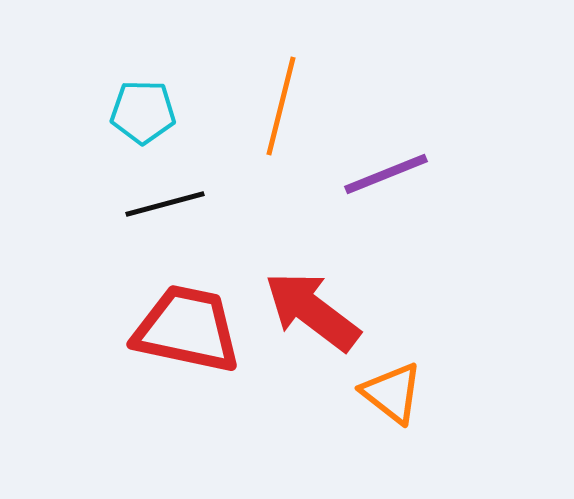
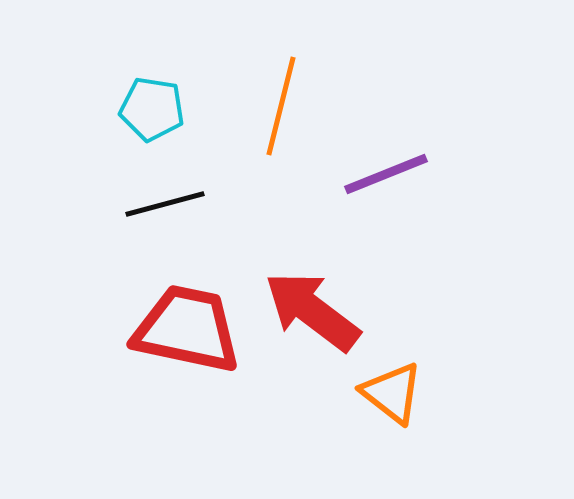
cyan pentagon: moved 9 px right, 3 px up; rotated 8 degrees clockwise
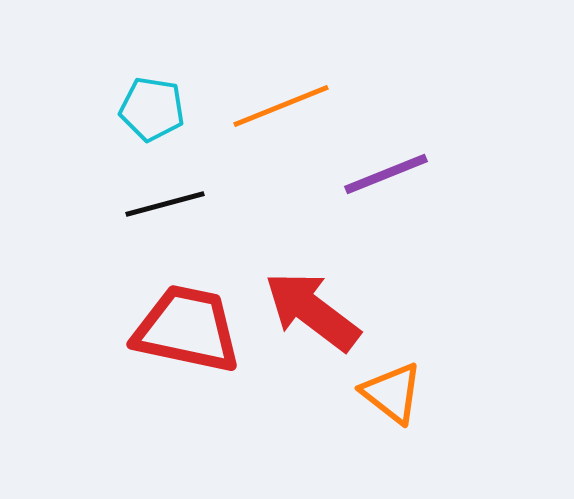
orange line: rotated 54 degrees clockwise
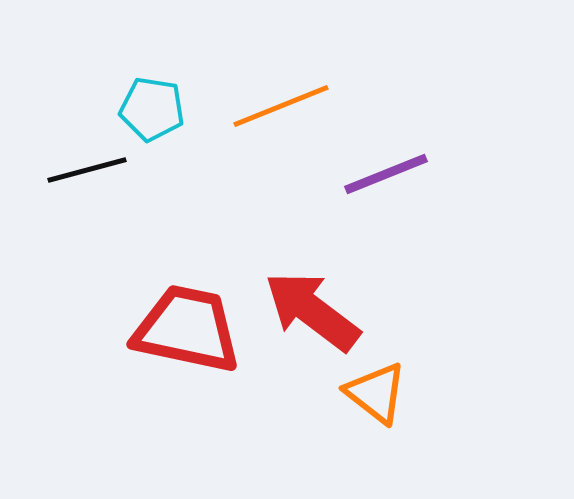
black line: moved 78 px left, 34 px up
orange triangle: moved 16 px left
